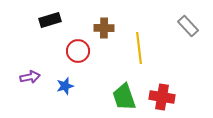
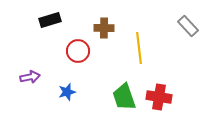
blue star: moved 2 px right, 6 px down
red cross: moved 3 px left
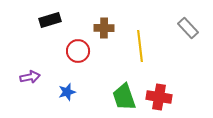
gray rectangle: moved 2 px down
yellow line: moved 1 px right, 2 px up
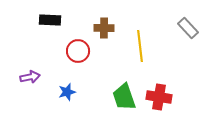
black rectangle: rotated 20 degrees clockwise
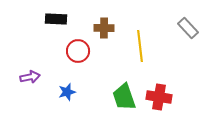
black rectangle: moved 6 px right, 1 px up
